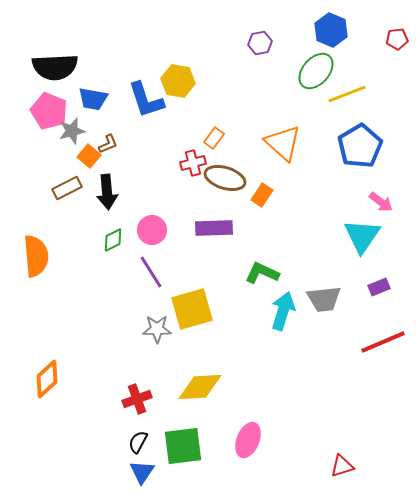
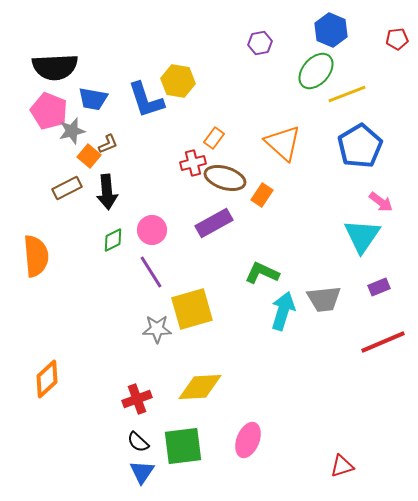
purple rectangle at (214, 228): moved 5 px up; rotated 27 degrees counterclockwise
black semicircle at (138, 442): rotated 75 degrees counterclockwise
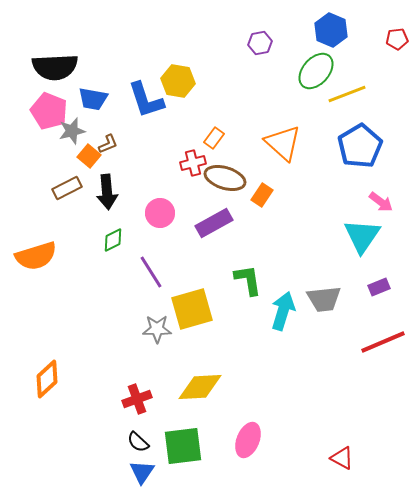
pink circle at (152, 230): moved 8 px right, 17 px up
orange semicircle at (36, 256): rotated 78 degrees clockwise
green L-shape at (262, 273): moved 14 px left, 7 px down; rotated 56 degrees clockwise
red triangle at (342, 466): moved 8 px up; rotated 45 degrees clockwise
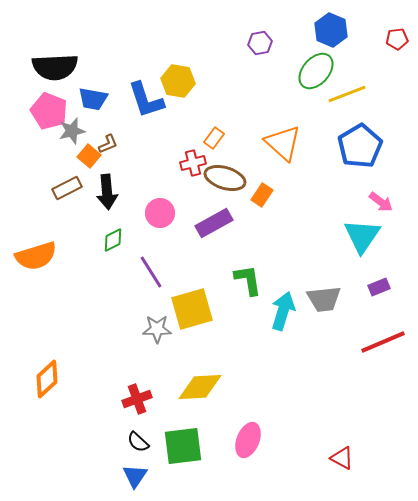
blue triangle at (142, 472): moved 7 px left, 4 px down
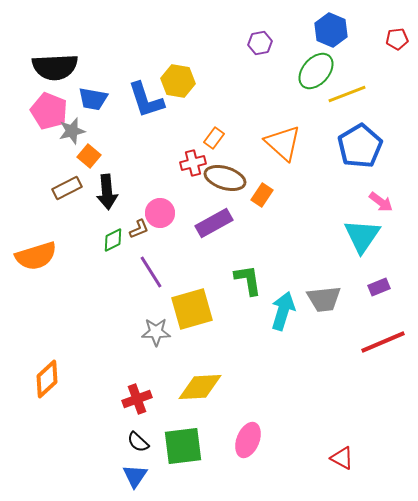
brown L-shape at (108, 144): moved 31 px right, 85 px down
gray star at (157, 329): moved 1 px left, 3 px down
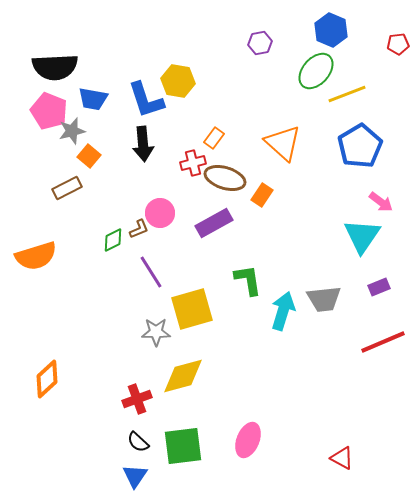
red pentagon at (397, 39): moved 1 px right, 5 px down
black arrow at (107, 192): moved 36 px right, 48 px up
yellow diamond at (200, 387): moved 17 px left, 11 px up; rotated 12 degrees counterclockwise
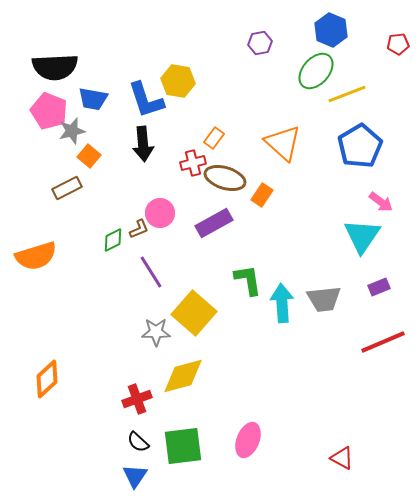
yellow square at (192, 309): moved 2 px right, 4 px down; rotated 33 degrees counterclockwise
cyan arrow at (283, 311): moved 1 px left, 8 px up; rotated 21 degrees counterclockwise
